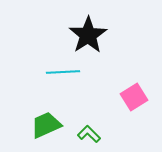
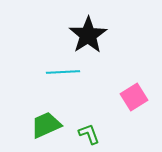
green L-shape: rotated 25 degrees clockwise
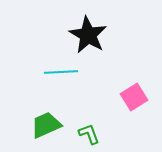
black star: rotated 9 degrees counterclockwise
cyan line: moved 2 px left
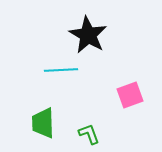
cyan line: moved 2 px up
pink square: moved 4 px left, 2 px up; rotated 12 degrees clockwise
green trapezoid: moved 3 px left, 2 px up; rotated 68 degrees counterclockwise
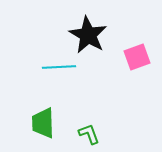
cyan line: moved 2 px left, 3 px up
pink square: moved 7 px right, 38 px up
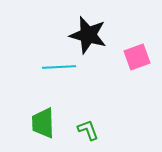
black star: rotated 15 degrees counterclockwise
green L-shape: moved 1 px left, 4 px up
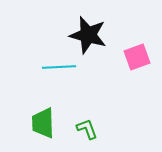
green L-shape: moved 1 px left, 1 px up
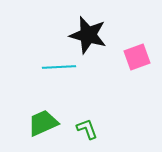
green trapezoid: rotated 68 degrees clockwise
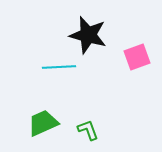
green L-shape: moved 1 px right, 1 px down
